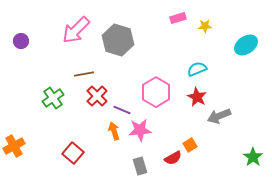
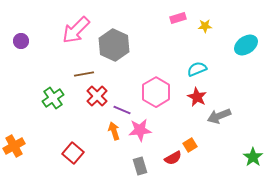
gray hexagon: moved 4 px left, 5 px down; rotated 8 degrees clockwise
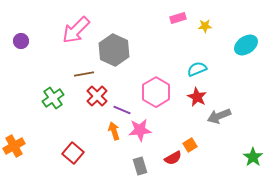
gray hexagon: moved 5 px down
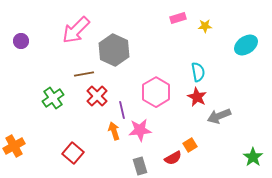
cyan semicircle: moved 1 px right, 3 px down; rotated 102 degrees clockwise
purple line: rotated 54 degrees clockwise
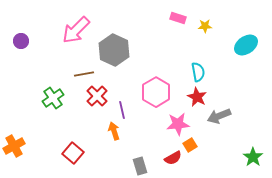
pink rectangle: rotated 35 degrees clockwise
pink star: moved 38 px right, 6 px up
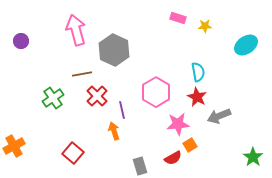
pink arrow: rotated 120 degrees clockwise
brown line: moved 2 px left
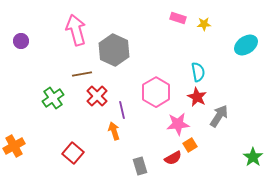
yellow star: moved 1 px left, 2 px up
gray arrow: rotated 145 degrees clockwise
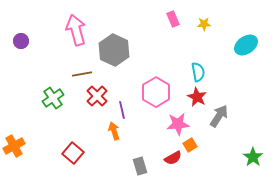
pink rectangle: moved 5 px left, 1 px down; rotated 49 degrees clockwise
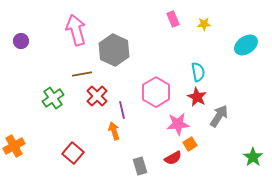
orange square: moved 1 px up
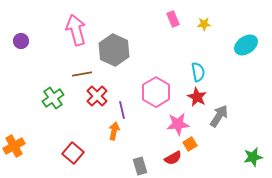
orange arrow: rotated 30 degrees clockwise
green star: rotated 24 degrees clockwise
